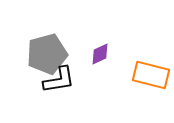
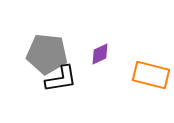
gray pentagon: rotated 21 degrees clockwise
black L-shape: moved 2 px right, 1 px up
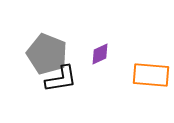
gray pentagon: rotated 15 degrees clockwise
orange rectangle: rotated 9 degrees counterclockwise
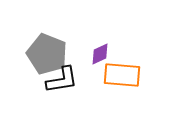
orange rectangle: moved 29 px left
black L-shape: moved 1 px right, 1 px down
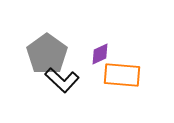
gray pentagon: rotated 15 degrees clockwise
black L-shape: rotated 52 degrees clockwise
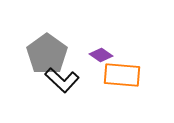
purple diamond: moved 1 px right, 1 px down; rotated 60 degrees clockwise
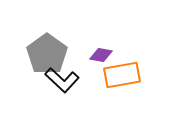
purple diamond: rotated 25 degrees counterclockwise
orange rectangle: rotated 15 degrees counterclockwise
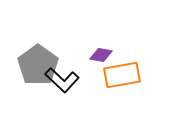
gray pentagon: moved 9 px left, 11 px down
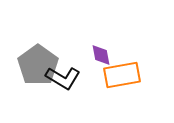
purple diamond: rotated 70 degrees clockwise
black L-shape: moved 1 px right, 2 px up; rotated 12 degrees counterclockwise
